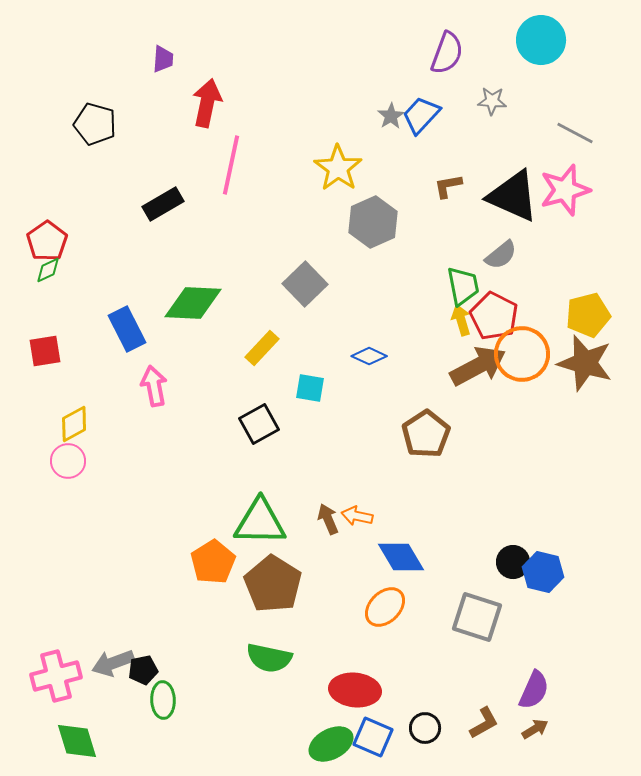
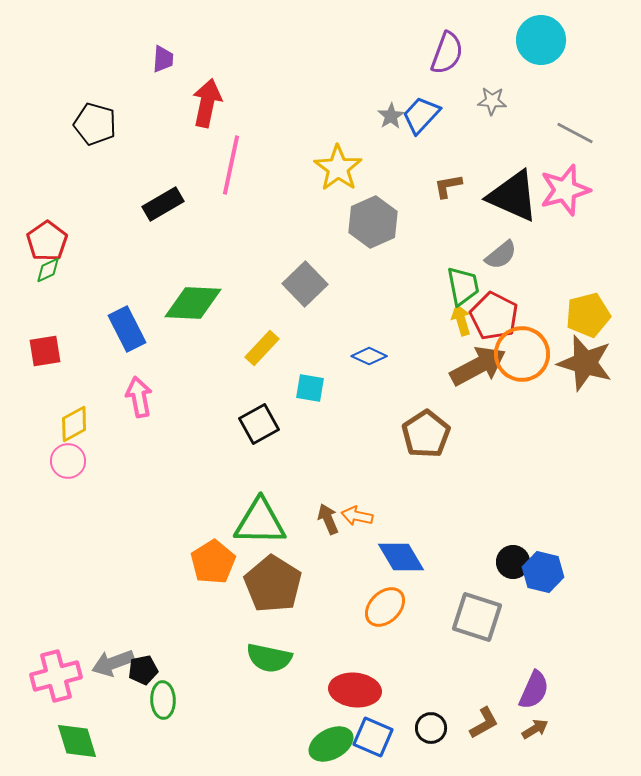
pink arrow at (154, 386): moved 15 px left, 11 px down
black circle at (425, 728): moved 6 px right
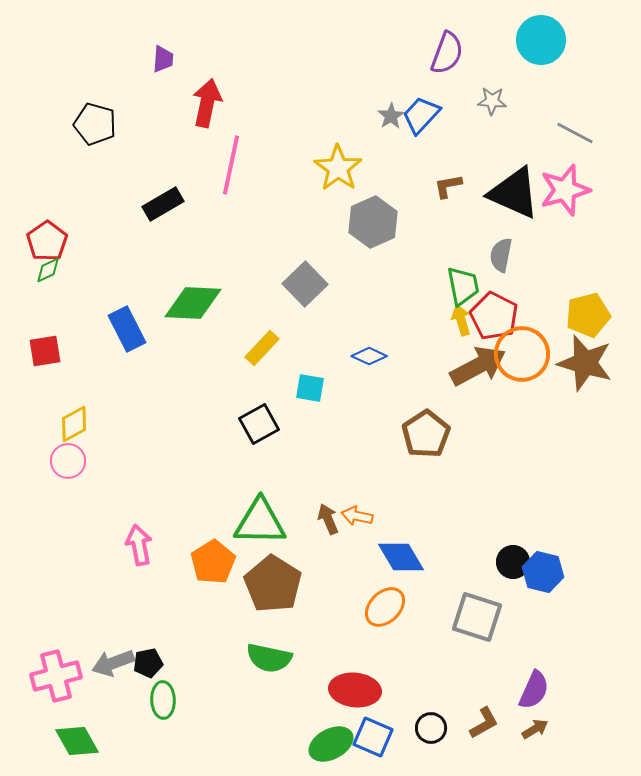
black triangle at (513, 196): moved 1 px right, 3 px up
gray semicircle at (501, 255): rotated 140 degrees clockwise
pink arrow at (139, 397): moved 148 px down
black pentagon at (143, 670): moved 5 px right, 7 px up
green diamond at (77, 741): rotated 12 degrees counterclockwise
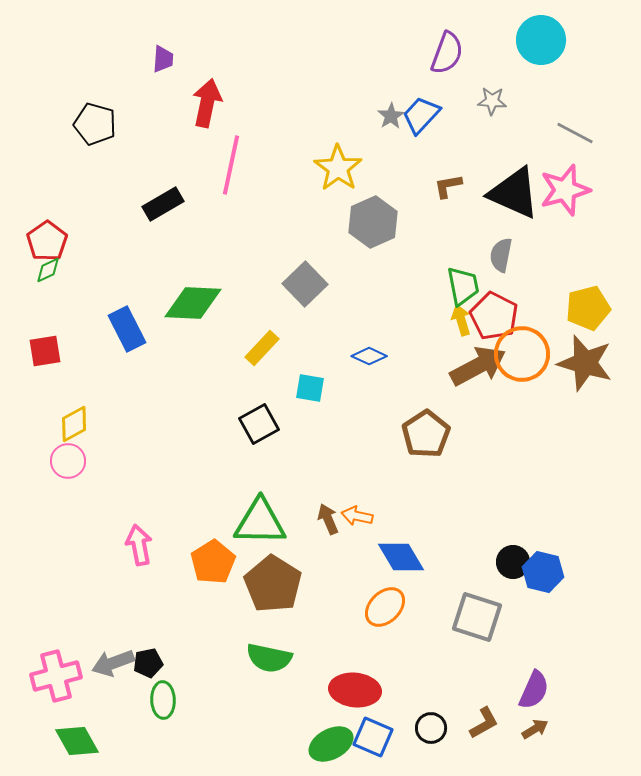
yellow pentagon at (588, 315): moved 7 px up
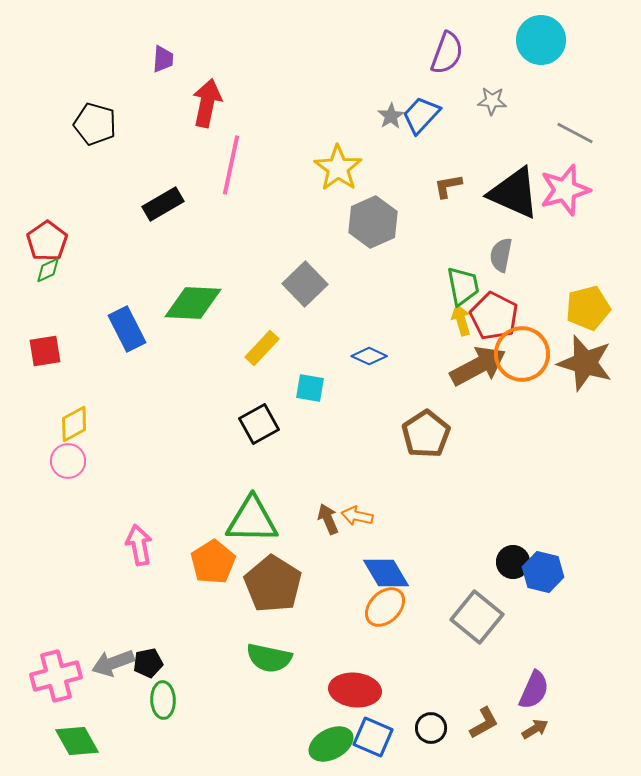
green triangle at (260, 522): moved 8 px left, 2 px up
blue diamond at (401, 557): moved 15 px left, 16 px down
gray square at (477, 617): rotated 21 degrees clockwise
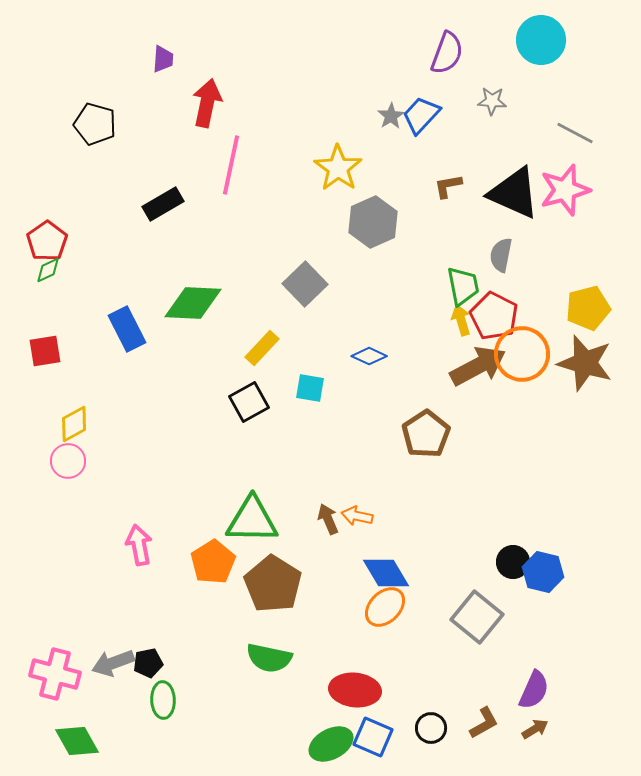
black square at (259, 424): moved 10 px left, 22 px up
pink cross at (56, 676): moved 1 px left, 2 px up; rotated 30 degrees clockwise
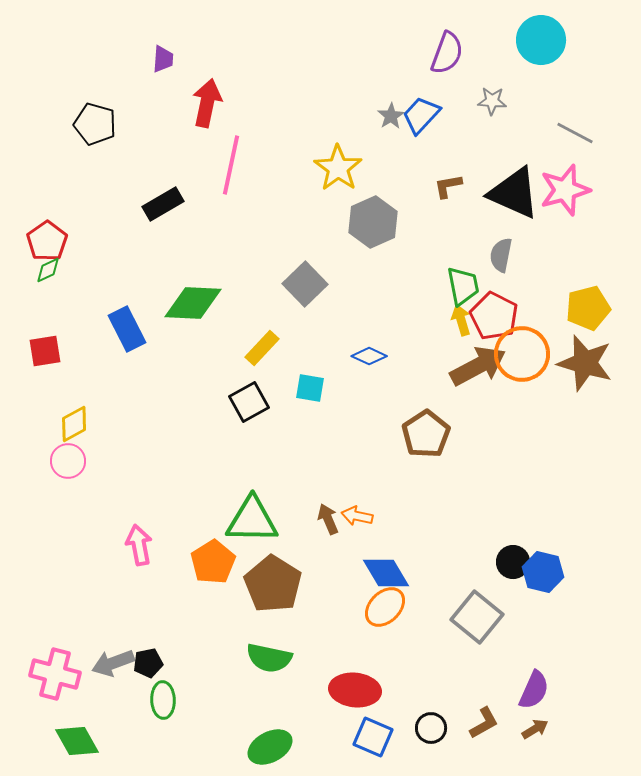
green ellipse at (331, 744): moved 61 px left, 3 px down
